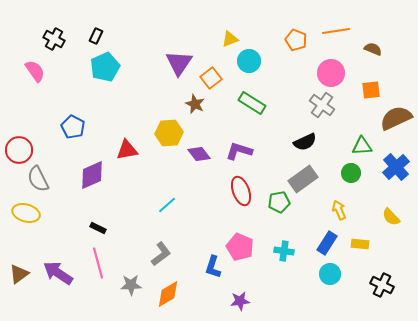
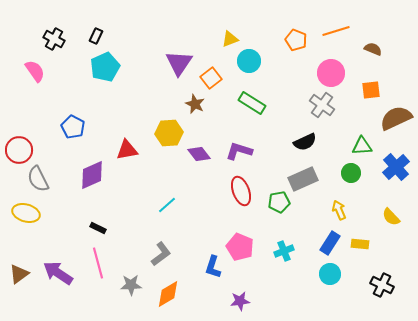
orange line at (336, 31): rotated 8 degrees counterclockwise
gray rectangle at (303, 179): rotated 12 degrees clockwise
blue rectangle at (327, 243): moved 3 px right
cyan cross at (284, 251): rotated 30 degrees counterclockwise
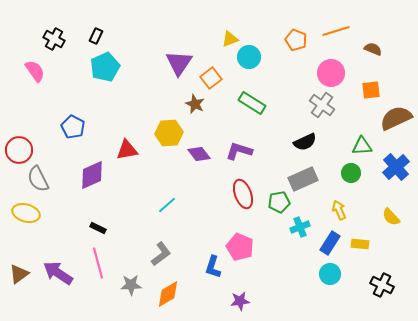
cyan circle at (249, 61): moved 4 px up
red ellipse at (241, 191): moved 2 px right, 3 px down
cyan cross at (284, 251): moved 16 px right, 24 px up
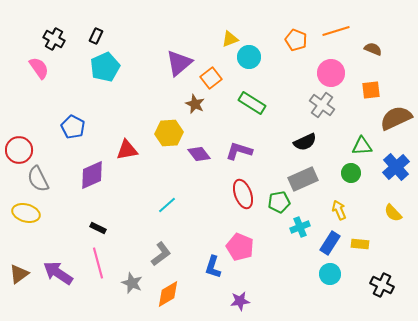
purple triangle at (179, 63): rotated 16 degrees clockwise
pink semicircle at (35, 71): moved 4 px right, 3 px up
yellow semicircle at (391, 217): moved 2 px right, 4 px up
gray star at (131, 285): moved 1 px right, 2 px up; rotated 25 degrees clockwise
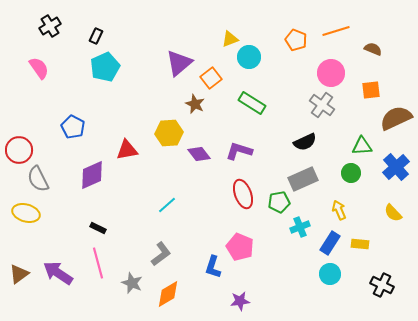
black cross at (54, 39): moved 4 px left, 13 px up; rotated 30 degrees clockwise
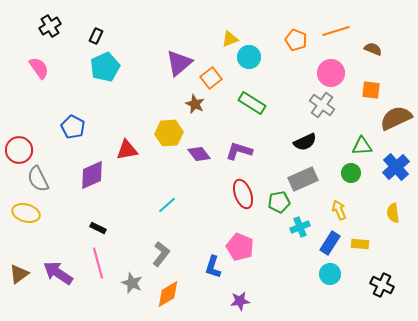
orange square at (371, 90): rotated 12 degrees clockwise
yellow semicircle at (393, 213): rotated 36 degrees clockwise
gray L-shape at (161, 254): rotated 15 degrees counterclockwise
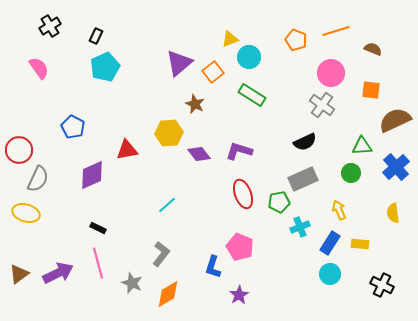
orange square at (211, 78): moved 2 px right, 6 px up
green rectangle at (252, 103): moved 8 px up
brown semicircle at (396, 118): moved 1 px left, 2 px down
gray semicircle at (38, 179): rotated 128 degrees counterclockwise
purple arrow at (58, 273): rotated 120 degrees clockwise
purple star at (240, 301): moved 1 px left, 6 px up; rotated 24 degrees counterclockwise
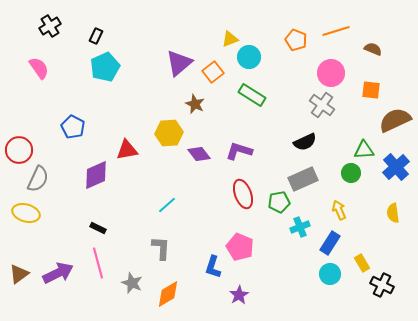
green triangle at (362, 146): moved 2 px right, 4 px down
purple diamond at (92, 175): moved 4 px right
yellow rectangle at (360, 244): moved 2 px right, 19 px down; rotated 54 degrees clockwise
gray L-shape at (161, 254): moved 6 px up; rotated 35 degrees counterclockwise
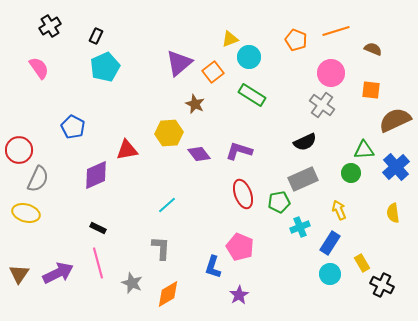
brown triangle at (19, 274): rotated 20 degrees counterclockwise
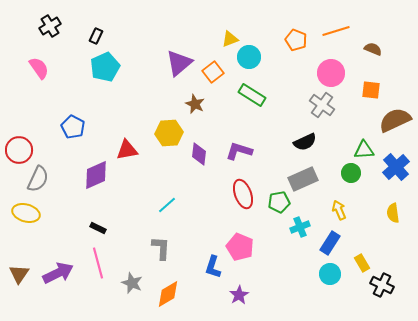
purple diamond at (199, 154): rotated 45 degrees clockwise
